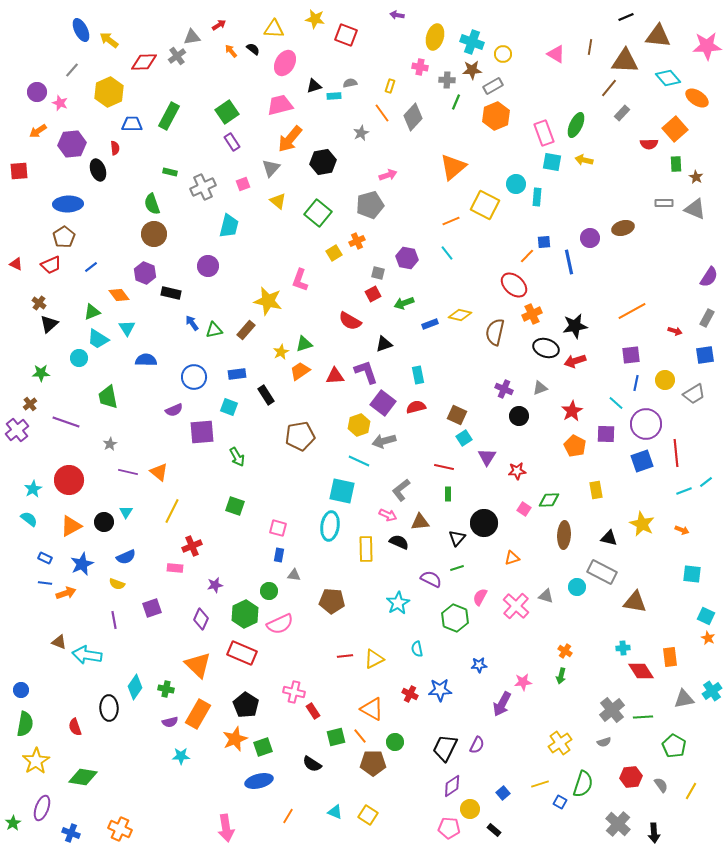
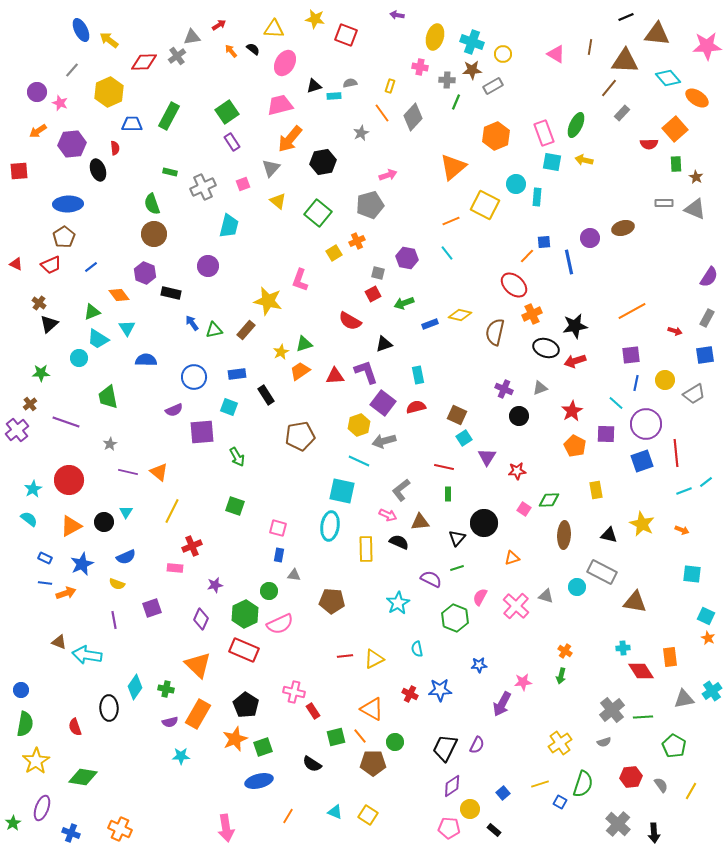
brown triangle at (658, 36): moved 1 px left, 2 px up
orange hexagon at (496, 116): moved 20 px down
black triangle at (609, 538): moved 3 px up
red rectangle at (242, 653): moved 2 px right, 3 px up
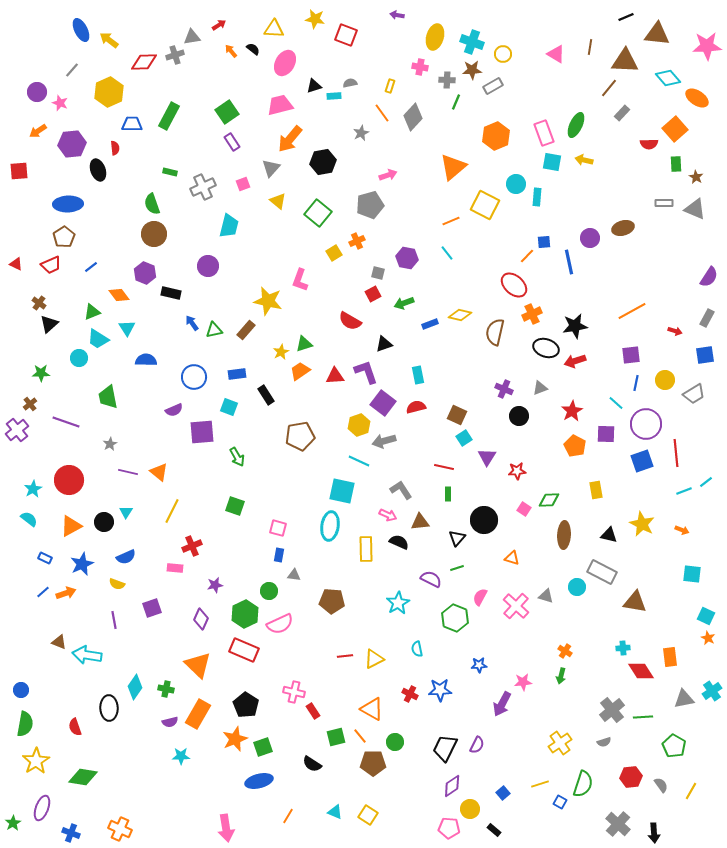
gray cross at (177, 56): moved 2 px left, 1 px up; rotated 18 degrees clockwise
gray L-shape at (401, 490): rotated 95 degrees clockwise
black circle at (484, 523): moved 3 px up
orange triangle at (512, 558): rotated 35 degrees clockwise
blue line at (45, 583): moved 2 px left, 9 px down; rotated 48 degrees counterclockwise
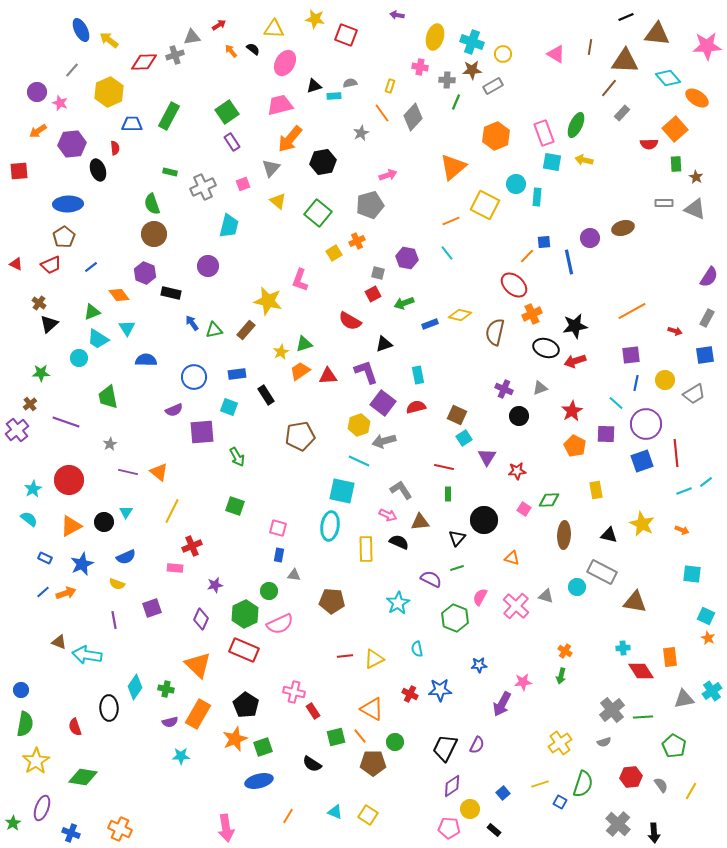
red triangle at (335, 376): moved 7 px left
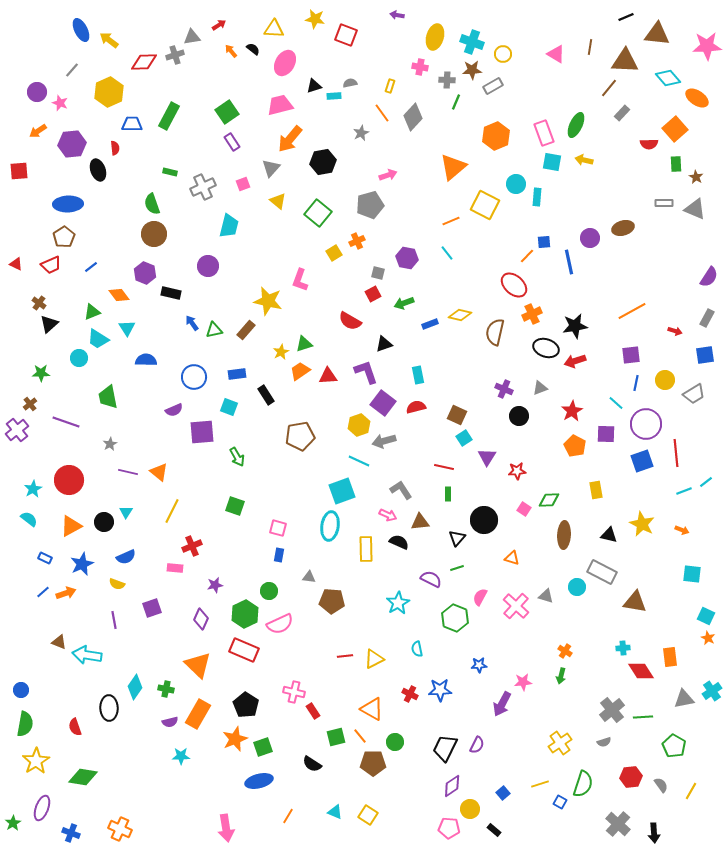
cyan square at (342, 491): rotated 32 degrees counterclockwise
gray triangle at (294, 575): moved 15 px right, 2 px down
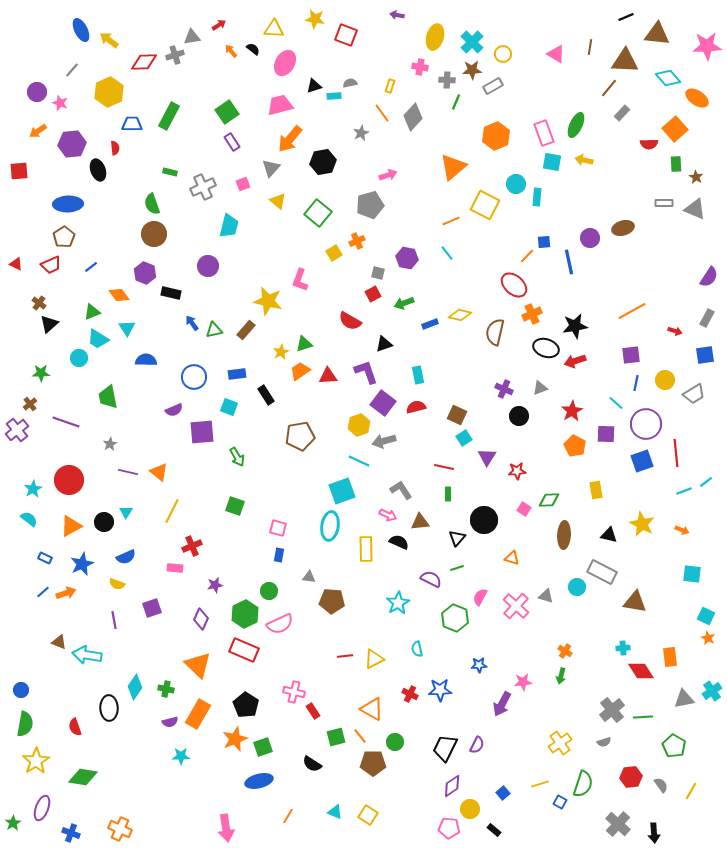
cyan cross at (472, 42): rotated 25 degrees clockwise
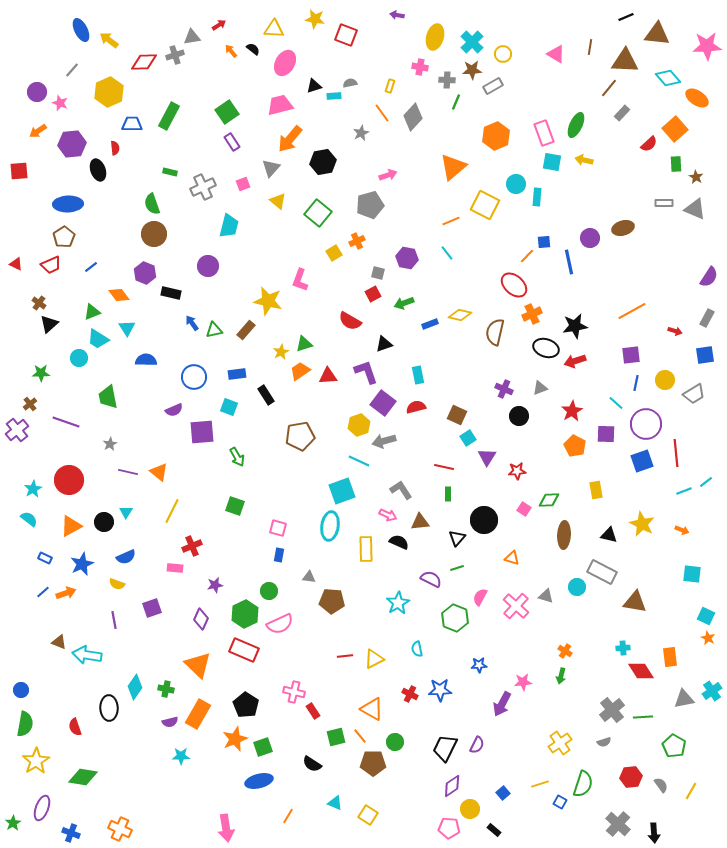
red semicircle at (649, 144): rotated 42 degrees counterclockwise
cyan square at (464, 438): moved 4 px right
cyan triangle at (335, 812): moved 9 px up
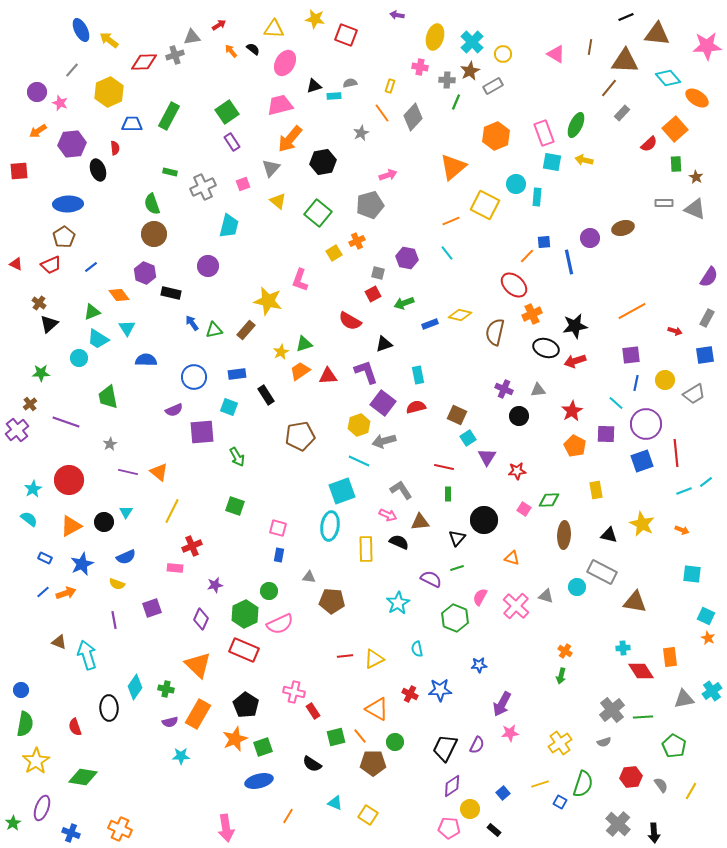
brown star at (472, 70): moved 2 px left, 1 px down; rotated 24 degrees counterclockwise
gray triangle at (540, 388): moved 2 px left, 2 px down; rotated 14 degrees clockwise
cyan arrow at (87, 655): rotated 64 degrees clockwise
pink star at (523, 682): moved 13 px left, 51 px down
orange triangle at (372, 709): moved 5 px right
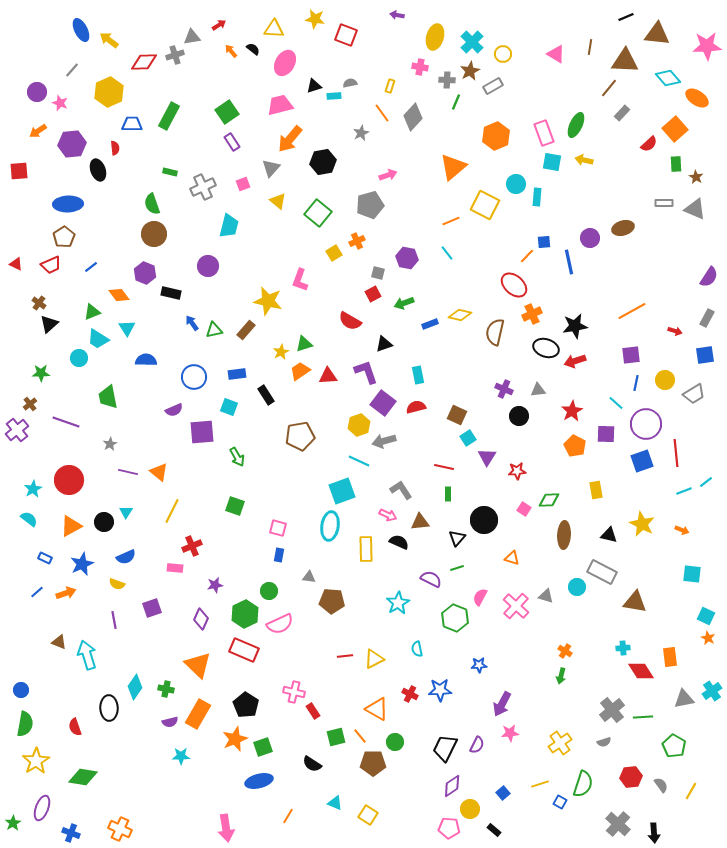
blue line at (43, 592): moved 6 px left
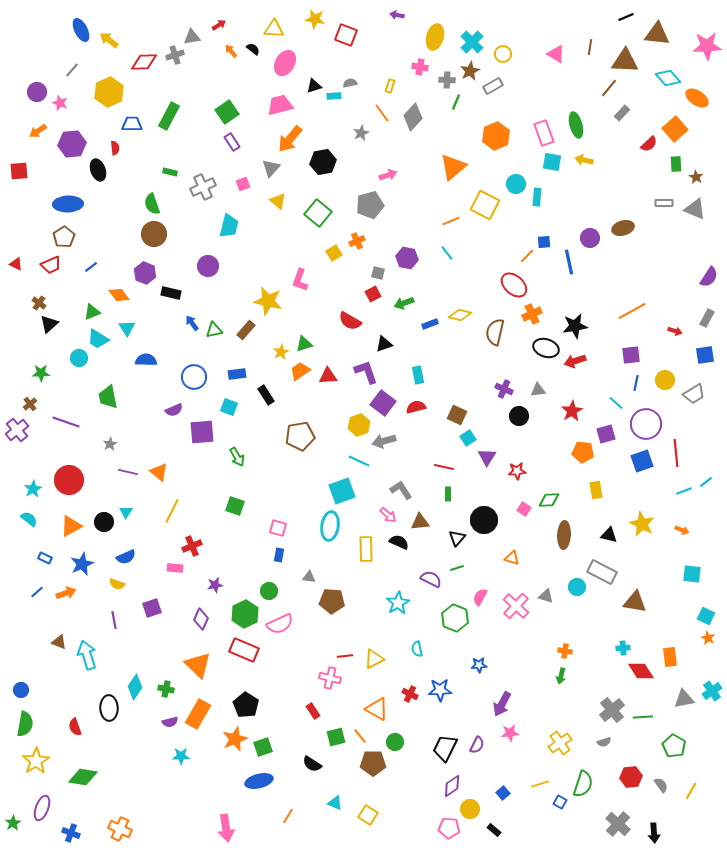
green ellipse at (576, 125): rotated 40 degrees counterclockwise
purple square at (606, 434): rotated 18 degrees counterclockwise
orange pentagon at (575, 446): moved 8 px right, 6 px down; rotated 20 degrees counterclockwise
pink arrow at (388, 515): rotated 18 degrees clockwise
orange cross at (565, 651): rotated 24 degrees counterclockwise
pink cross at (294, 692): moved 36 px right, 14 px up
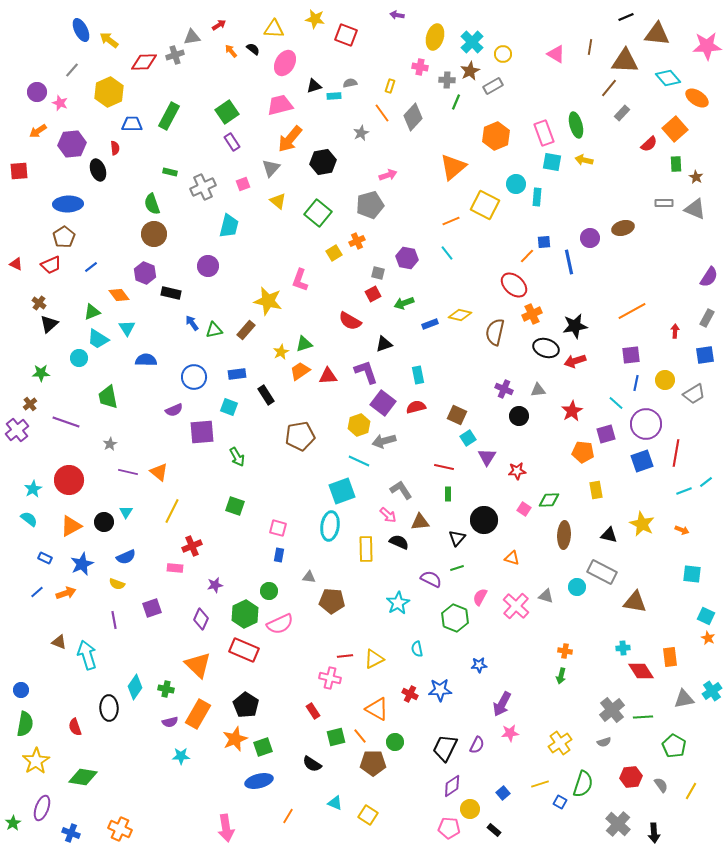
red arrow at (675, 331): rotated 104 degrees counterclockwise
red line at (676, 453): rotated 16 degrees clockwise
